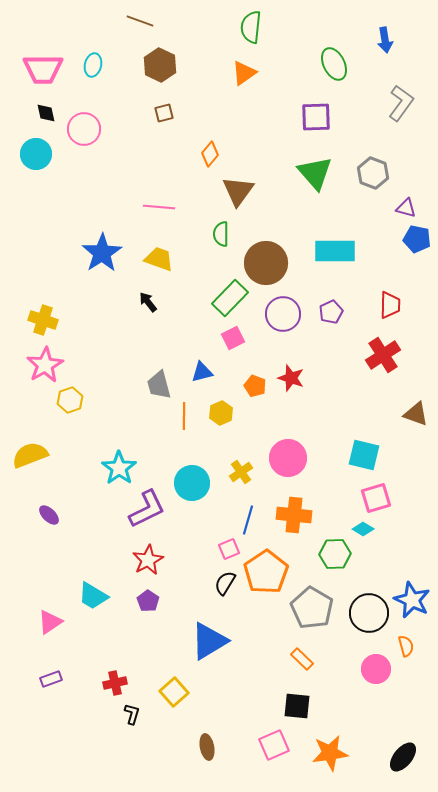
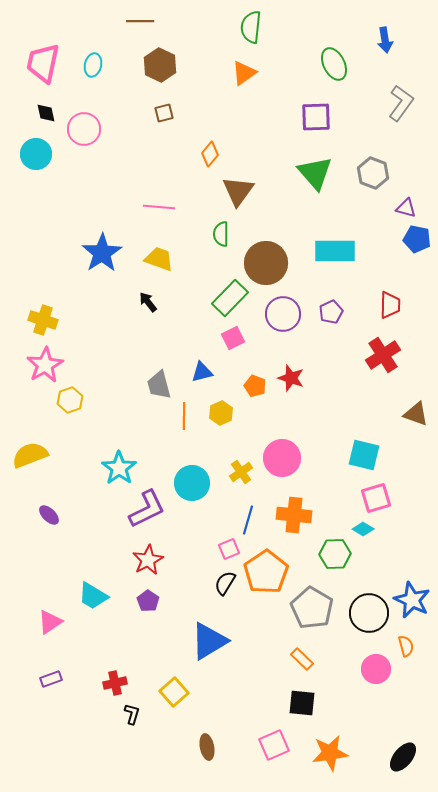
brown line at (140, 21): rotated 20 degrees counterclockwise
pink trapezoid at (43, 69): moved 6 px up; rotated 102 degrees clockwise
pink circle at (288, 458): moved 6 px left
black square at (297, 706): moved 5 px right, 3 px up
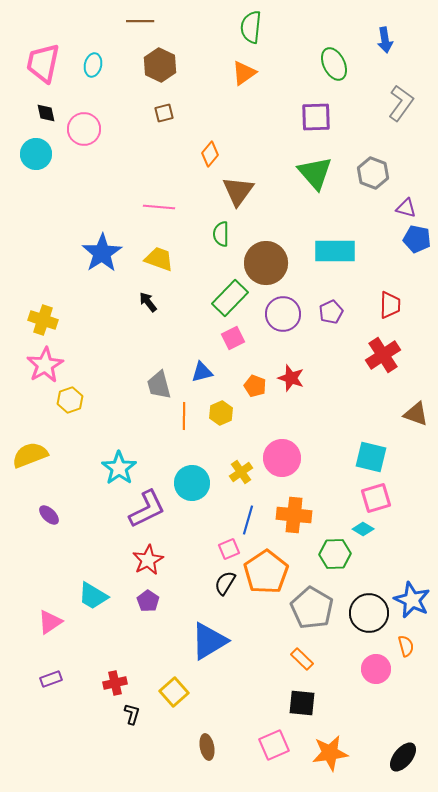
cyan square at (364, 455): moved 7 px right, 2 px down
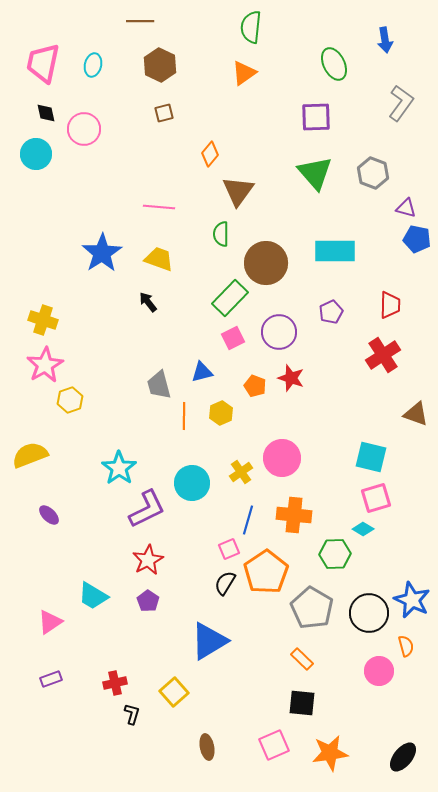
purple circle at (283, 314): moved 4 px left, 18 px down
pink circle at (376, 669): moved 3 px right, 2 px down
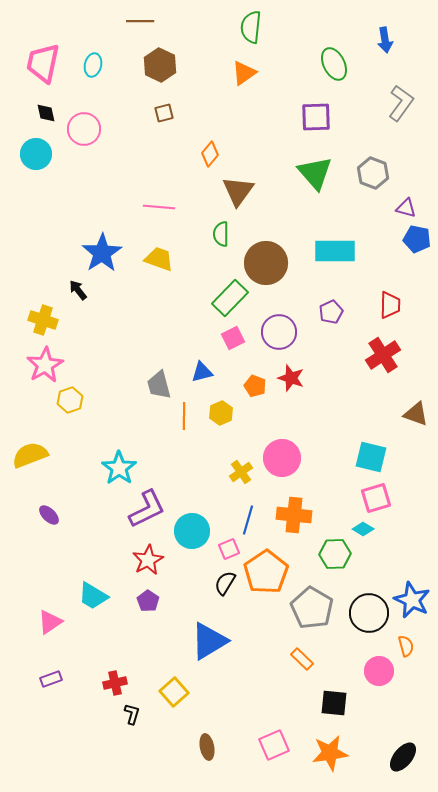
black arrow at (148, 302): moved 70 px left, 12 px up
cyan circle at (192, 483): moved 48 px down
black square at (302, 703): moved 32 px right
